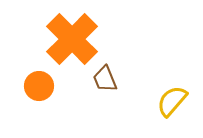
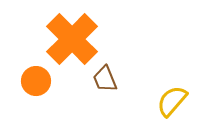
orange circle: moved 3 px left, 5 px up
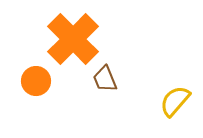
orange cross: moved 1 px right
yellow semicircle: moved 3 px right
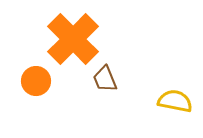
yellow semicircle: rotated 60 degrees clockwise
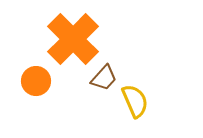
brown trapezoid: moved 1 px left, 1 px up; rotated 116 degrees counterclockwise
yellow semicircle: moved 40 px left; rotated 56 degrees clockwise
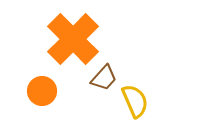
orange circle: moved 6 px right, 10 px down
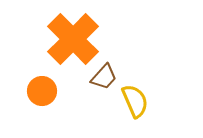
brown trapezoid: moved 1 px up
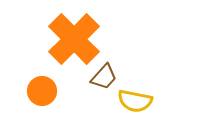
orange cross: moved 1 px right
yellow semicircle: rotated 124 degrees clockwise
